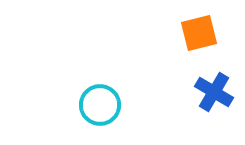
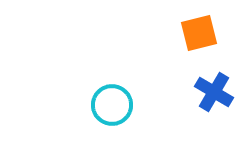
cyan circle: moved 12 px right
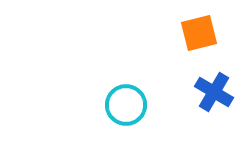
cyan circle: moved 14 px right
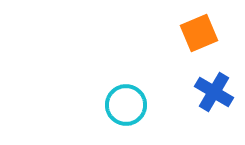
orange square: rotated 9 degrees counterclockwise
